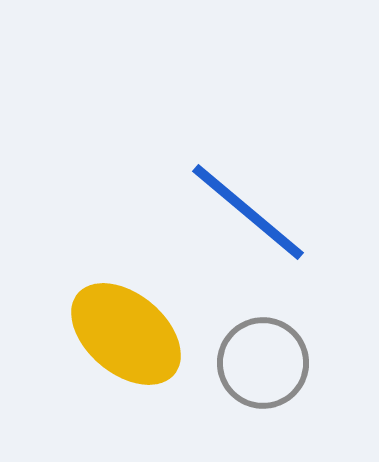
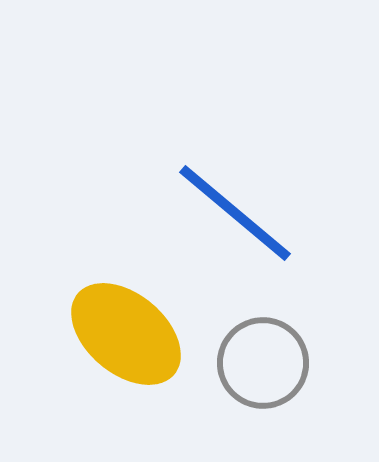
blue line: moved 13 px left, 1 px down
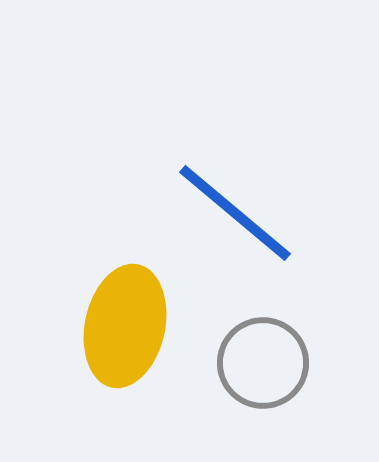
yellow ellipse: moved 1 px left, 8 px up; rotated 62 degrees clockwise
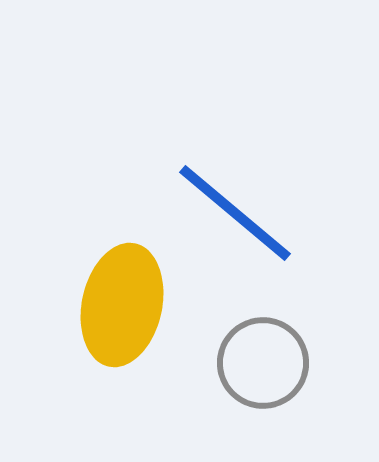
yellow ellipse: moved 3 px left, 21 px up
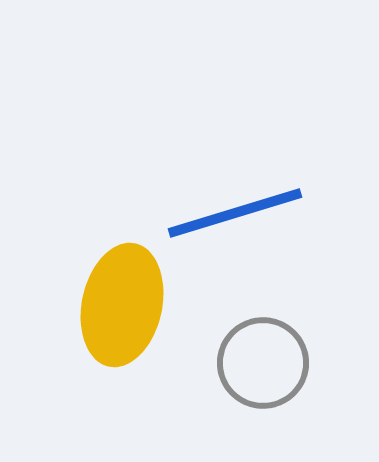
blue line: rotated 57 degrees counterclockwise
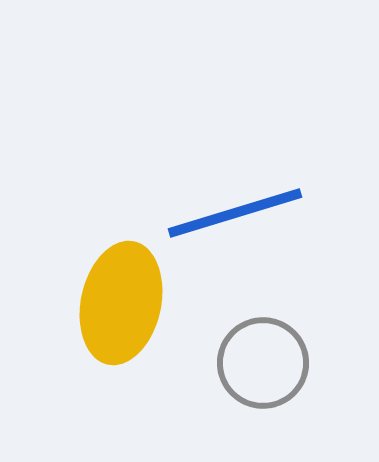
yellow ellipse: moved 1 px left, 2 px up
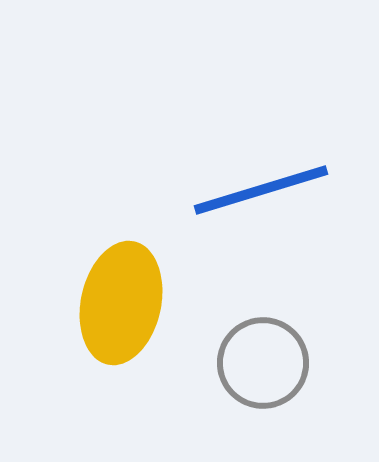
blue line: moved 26 px right, 23 px up
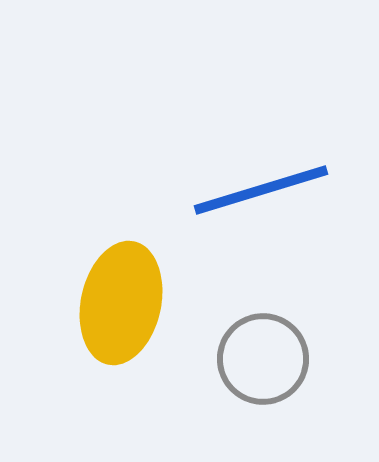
gray circle: moved 4 px up
